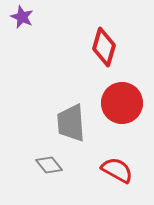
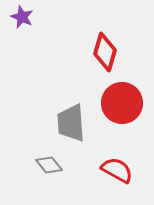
red diamond: moved 1 px right, 5 px down
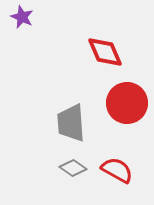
red diamond: rotated 39 degrees counterclockwise
red circle: moved 5 px right
gray diamond: moved 24 px right, 3 px down; rotated 16 degrees counterclockwise
